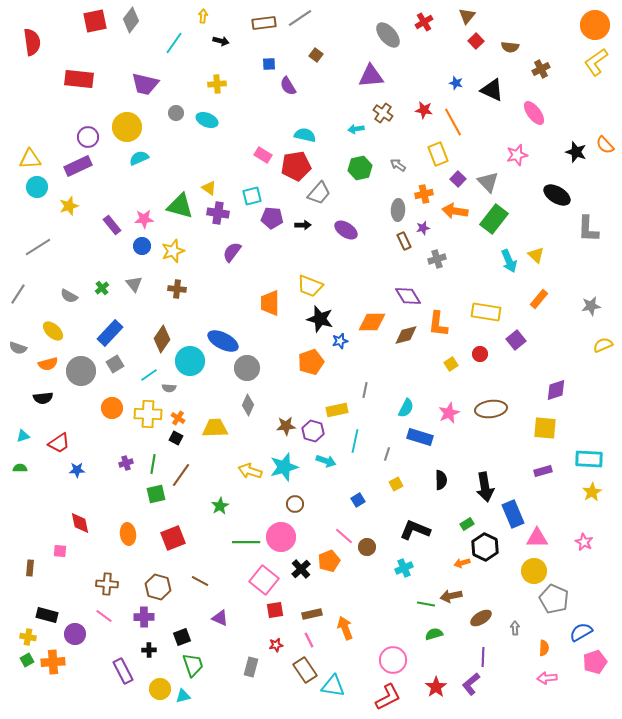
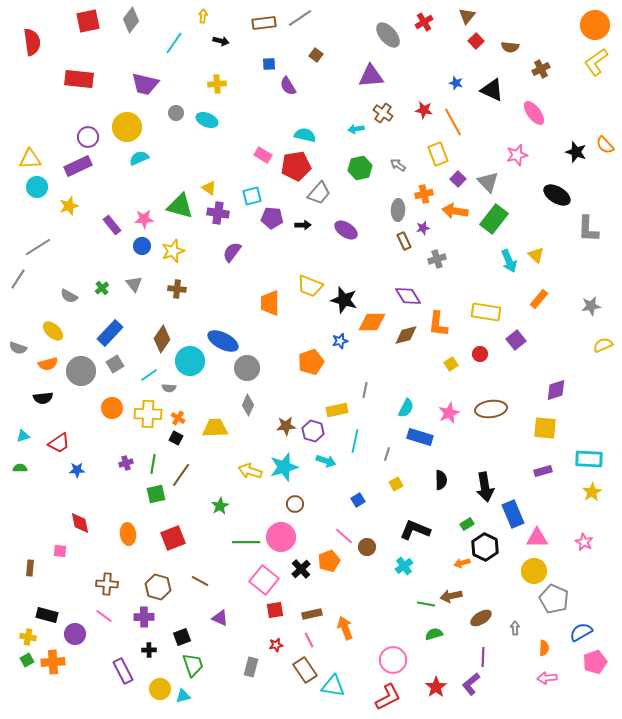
red square at (95, 21): moved 7 px left
gray line at (18, 294): moved 15 px up
black star at (320, 319): moved 24 px right, 19 px up
cyan cross at (404, 568): moved 2 px up; rotated 12 degrees counterclockwise
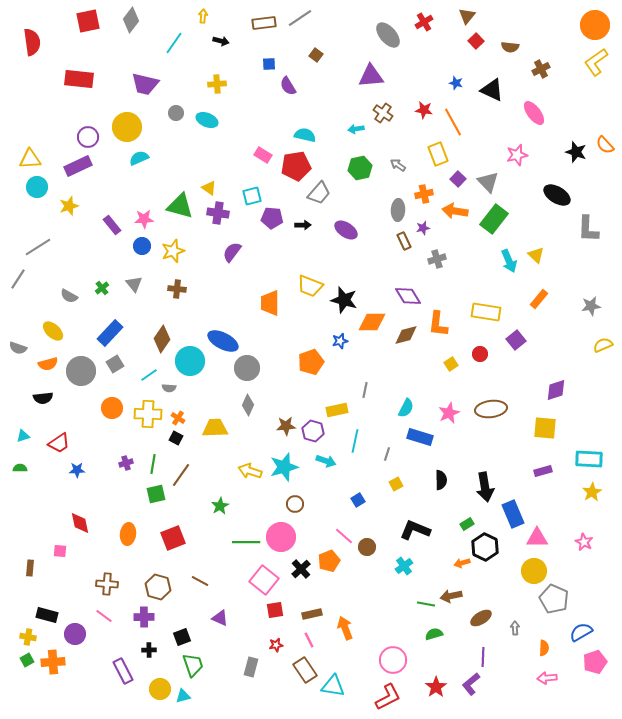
orange ellipse at (128, 534): rotated 15 degrees clockwise
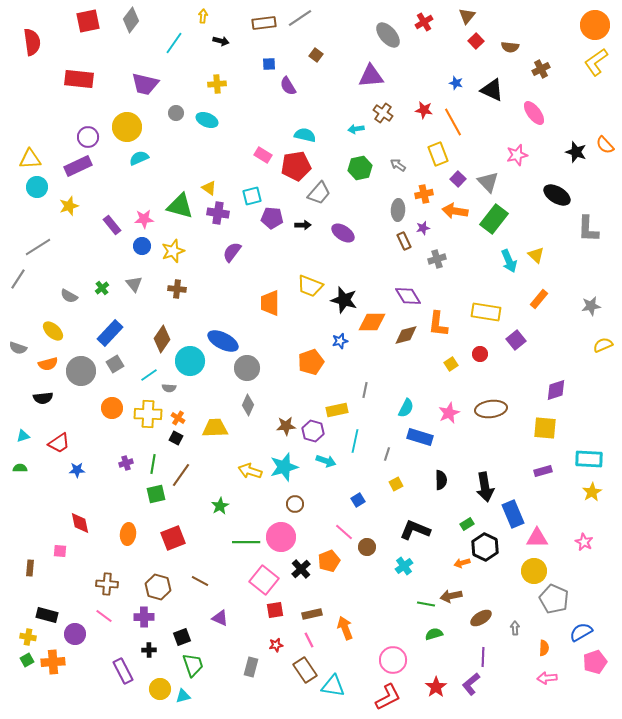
purple ellipse at (346, 230): moved 3 px left, 3 px down
pink line at (344, 536): moved 4 px up
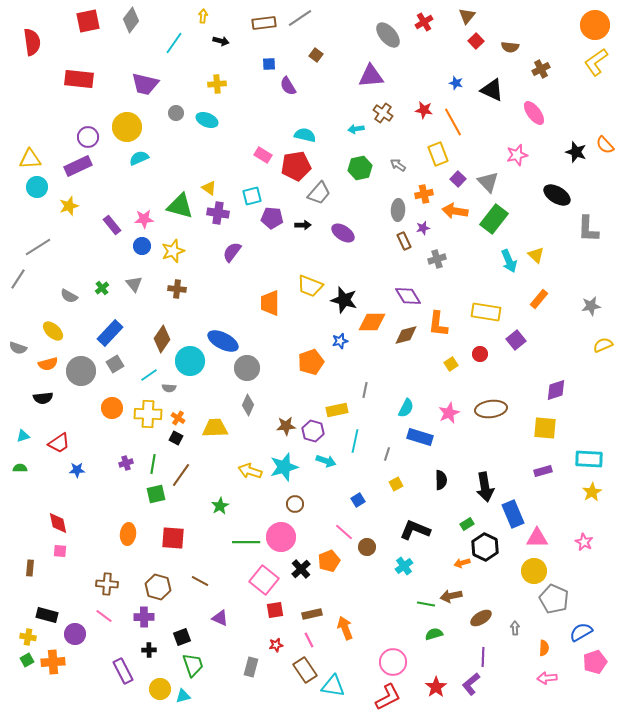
red diamond at (80, 523): moved 22 px left
red square at (173, 538): rotated 25 degrees clockwise
pink circle at (393, 660): moved 2 px down
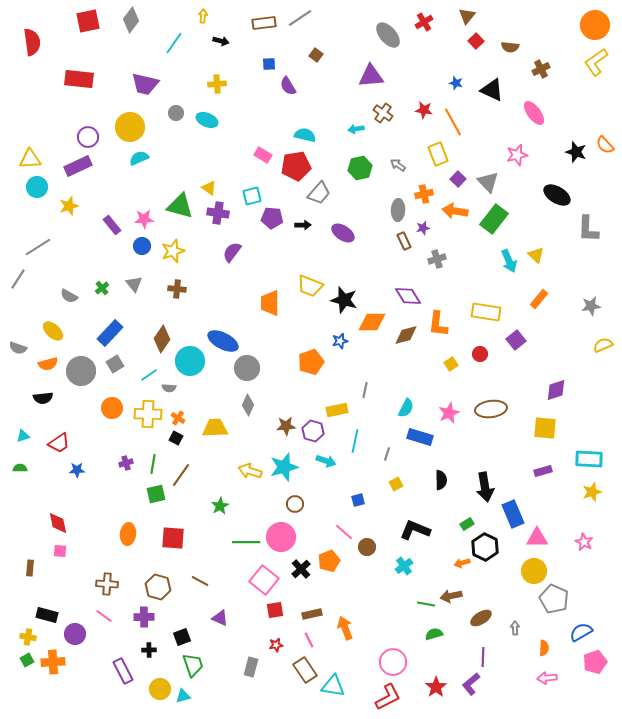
yellow circle at (127, 127): moved 3 px right
yellow star at (592, 492): rotated 12 degrees clockwise
blue square at (358, 500): rotated 16 degrees clockwise
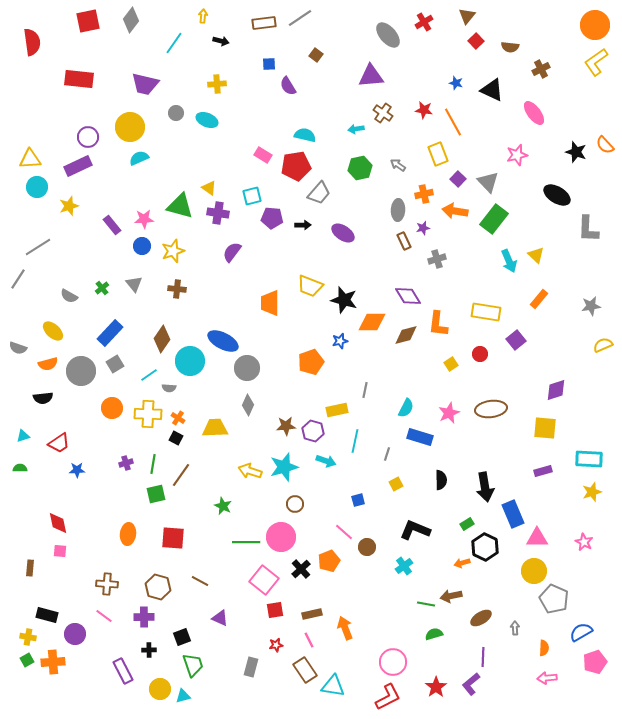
green star at (220, 506): moved 3 px right; rotated 18 degrees counterclockwise
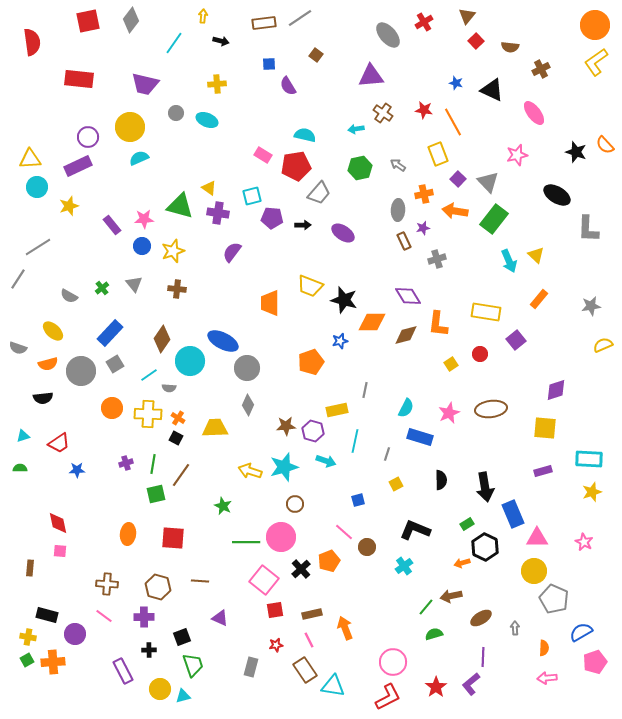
brown line at (200, 581): rotated 24 degrees counterclockwise
green line at (426, 604): moved 3 px down; rotated 60 degrees counterclockwise
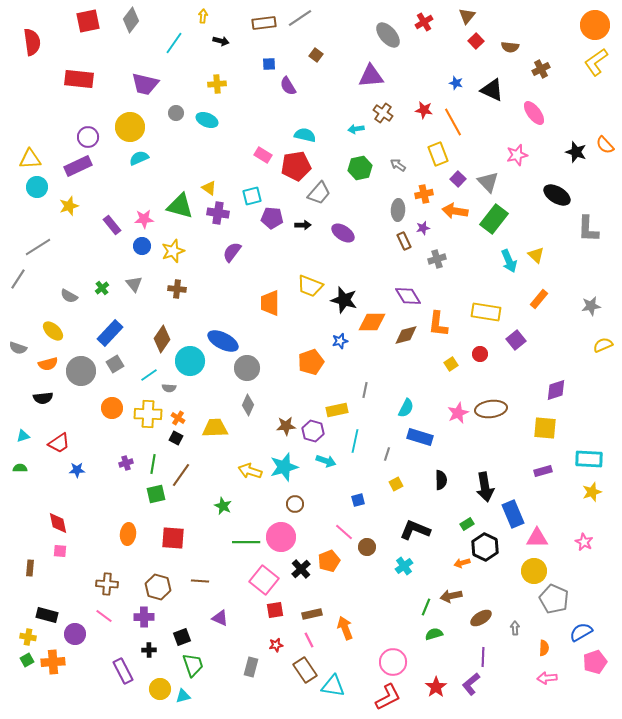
pink star at (449, 413): moved 9 px right
green line at (426, 607): rotated 18 degrees counterclockwise
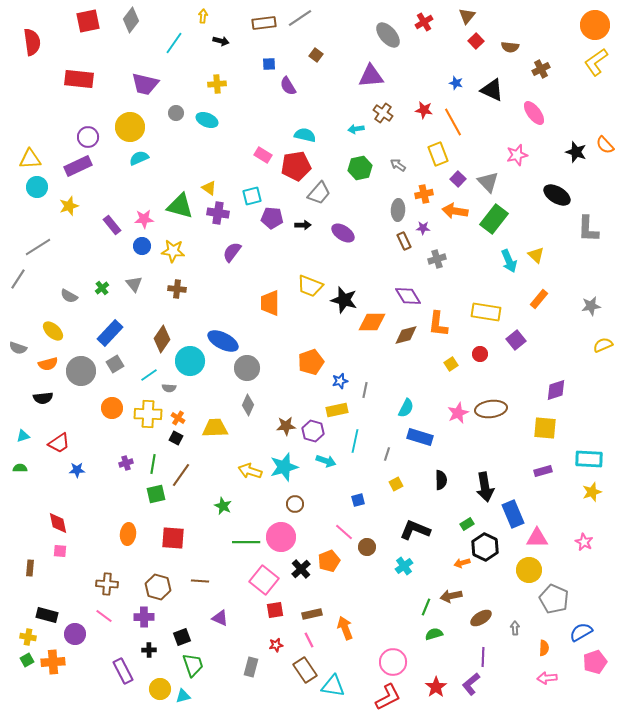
purple star at (423, 228): rotated 16 degrees clockwise
yellow star at (173, 251): rotated 25 degrees clockwise
blue star at (340, 341): moved 40 px down
yellow circle at (534, 571): moved 5 px left, 1 px up
